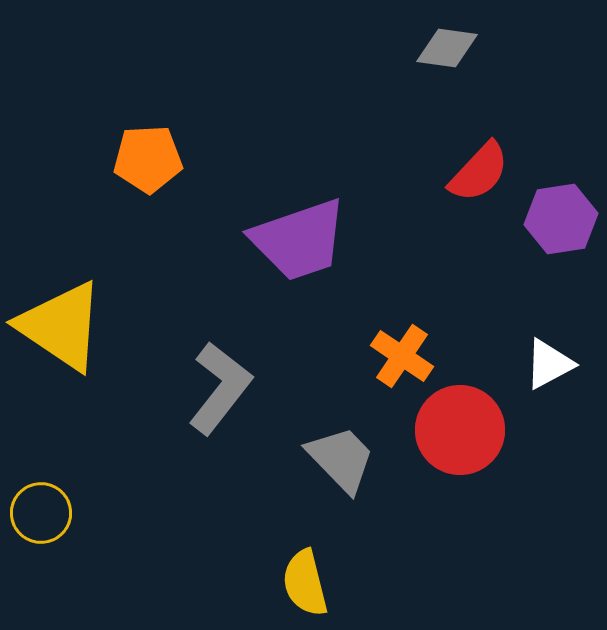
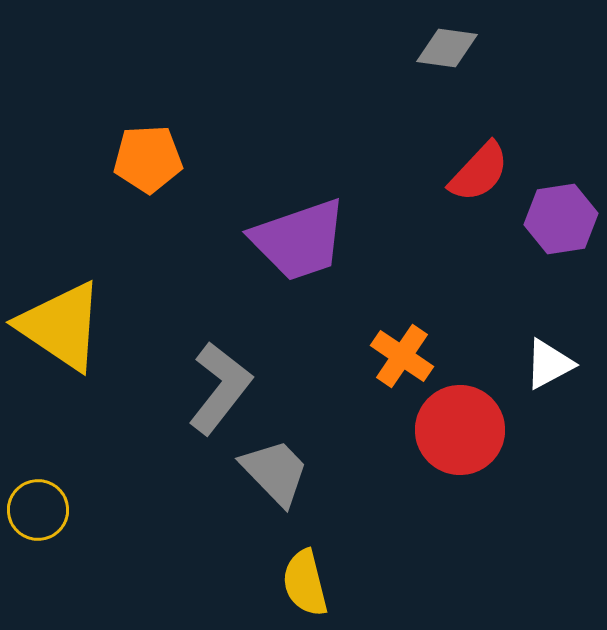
gray trapezoid: moved 66 px left, 13 px down
yellow circle: moved 3 px left, 3 px up
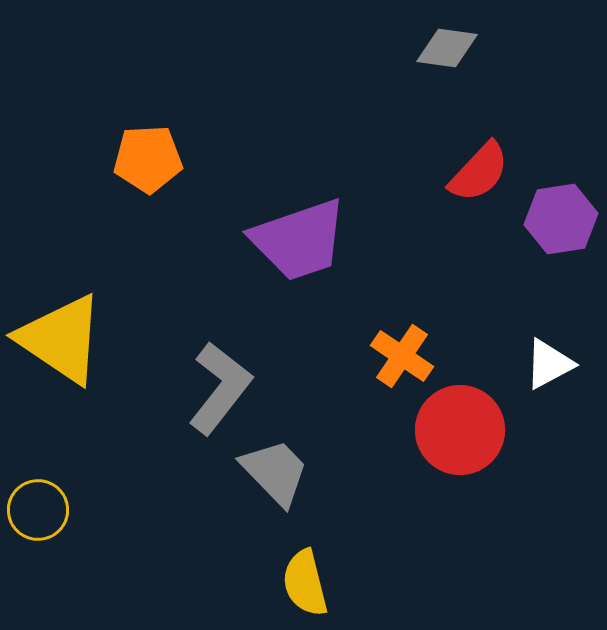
yellow triangle: moved 13 px down
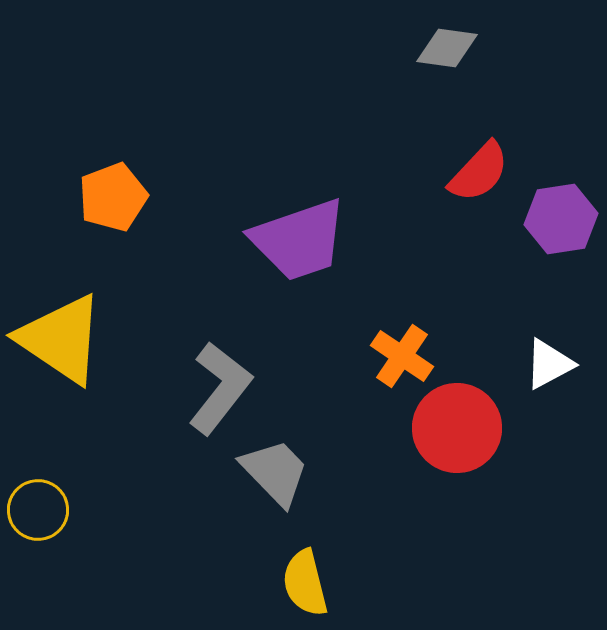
orange pentagon: moved 35 px left, 38 px down; rotated 18 degrees counterclockwise
red circle: moved 3 px left, 2 px up
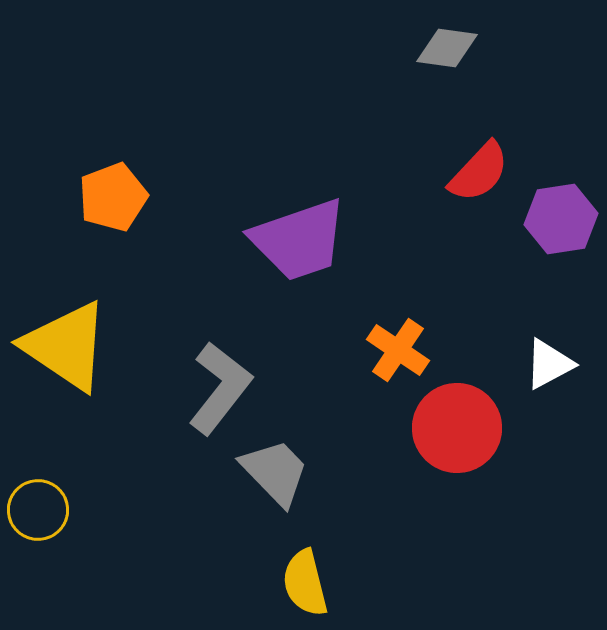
yellow triangle: moved 5 px right, 7 px down
orange cross: moved 4 px left, 6 px up
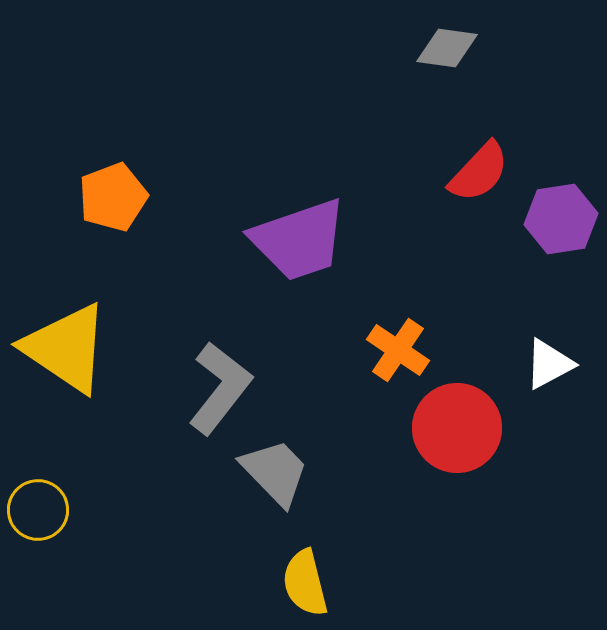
yellow triangle: moved 2 px down
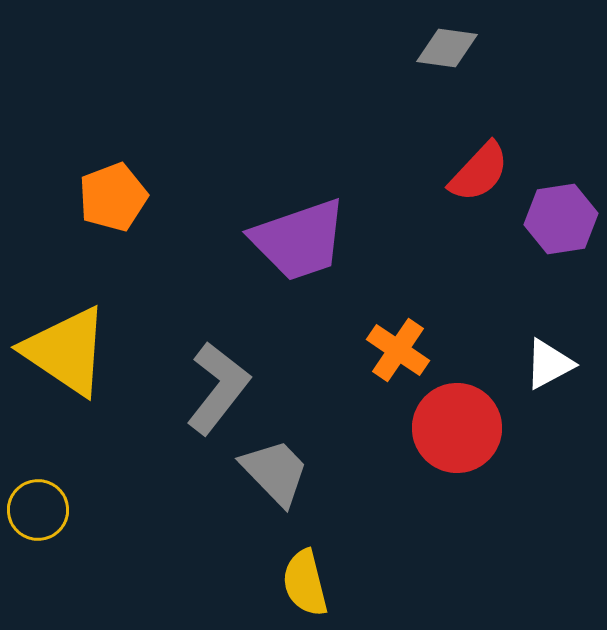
yellow triangle: moved 3 px down
gray L-shape: moved 2 px left
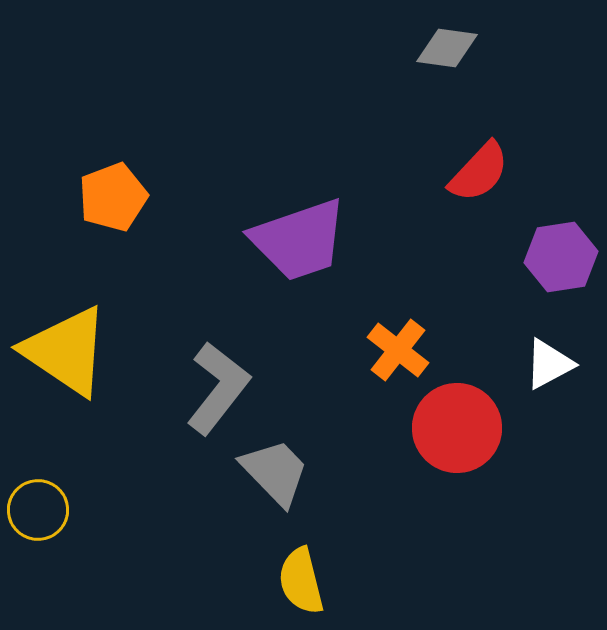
purple hexagon: moved 38 px down
orange cross: rotated 4 degrees clockwise
yellow semicircle: moved 4 px left, 2 px up
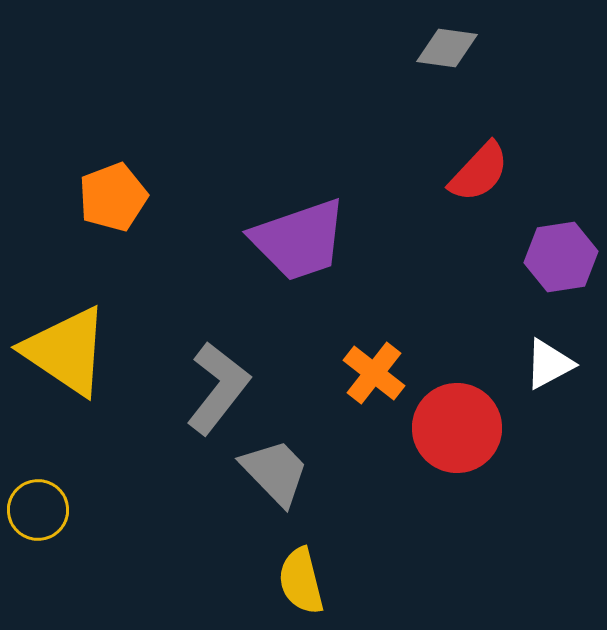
orange cross: moved 24 px left, 23 px down
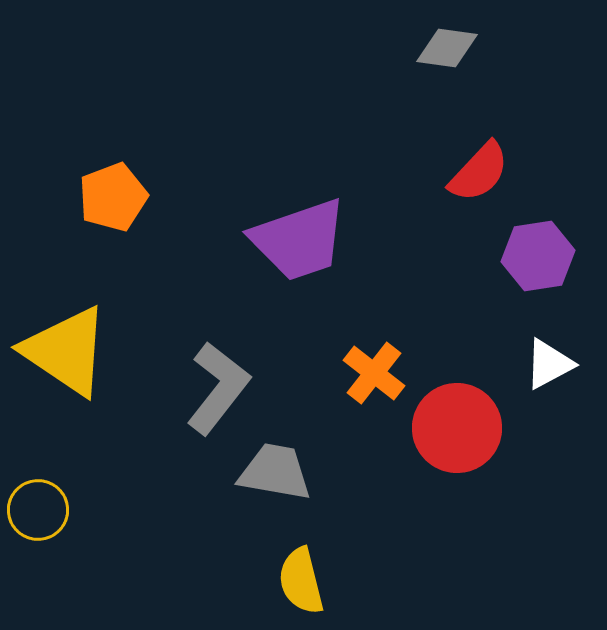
purple hexagon: moved 23 px left, 1 px up
gray trapezoid: rotated 36 degrees counterclockwise
